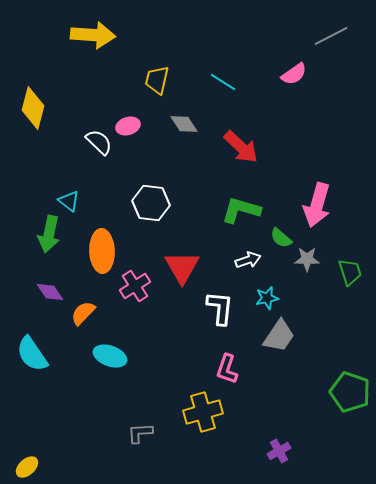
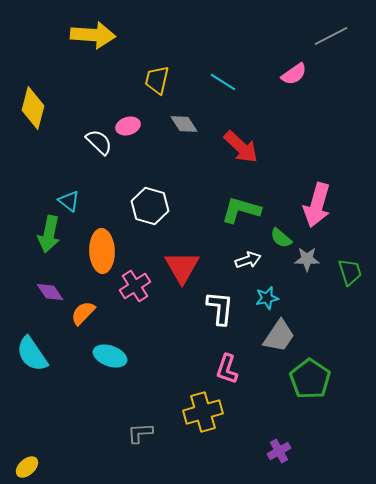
white hexagon: moved 1 px left, 3 px down; rotated 9 degrees clockwise
green pentagon: moved 40 px left, 13 px up; rotated 15 degrees clockwise
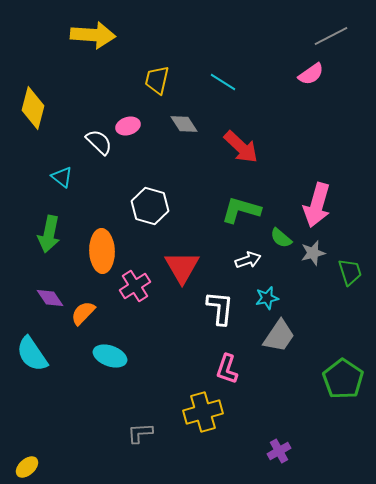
pink semicircle: moved 17 px right
cyan triangle: moved 7 px left, 24 px up
gray star: moved 6 px right, 6 px up; rotated 15 degrees counterclockwise
purple diamond: moved 6 px down
green pentagon: moved 33 px right
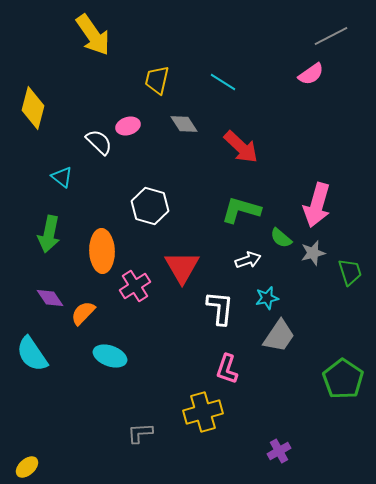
yellow arrow: rotated 51 degrees clockwise
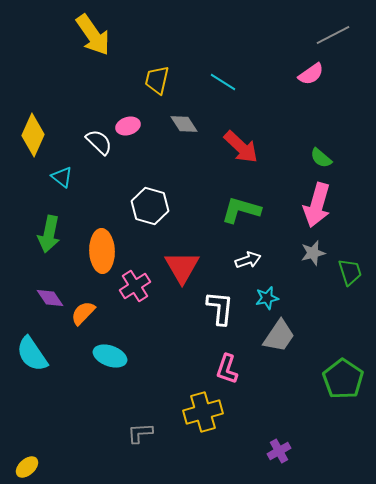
gray line: moved 2 px right, 1 px up
yellow diamond: moved 27 px down; rotated 9 degrees clockwise
green semicircle: moved 40 px right, 80 px up
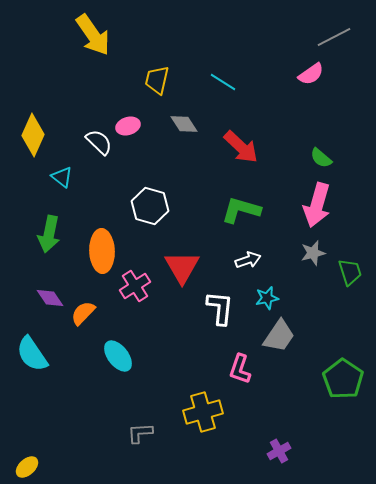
gray line: moved 1 px right, 2 px down
cyan ellipse: moved 8 px right; rotated 32 degrees clockwise
pink L-shape: moved 13 px right
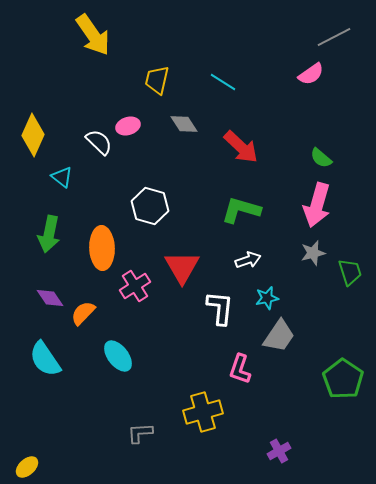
orange ellipse: moved 3 px up
cyan semicircle: moved 13 px right, 5 px down
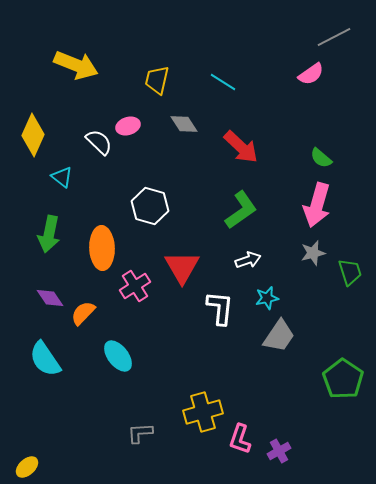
yellow arrow: moved 17 px left, 30 px down; rotated 33 degrees counterclockwise
green L-shape: rotated 129 degrees clockwise
pink L-shape: moved 70 px down
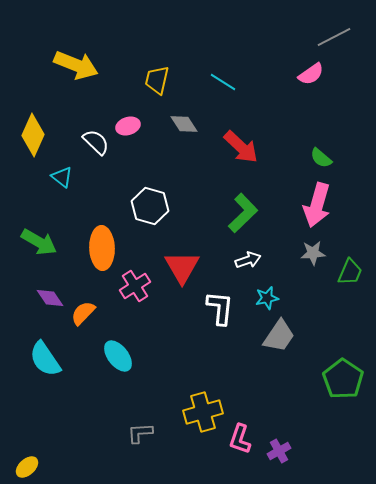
white semicircle: moved 3 px left
green L-shape: moved 2 px right, 3 px down; rotated 9 degrees counterclockwise
green arrow: moved 10 px left, 8 px down; rotated 72 degrees counterclockwise
gray star: rotated 10 degrees clockwise
green trapezoid: rotated 40 degrees clockwise
